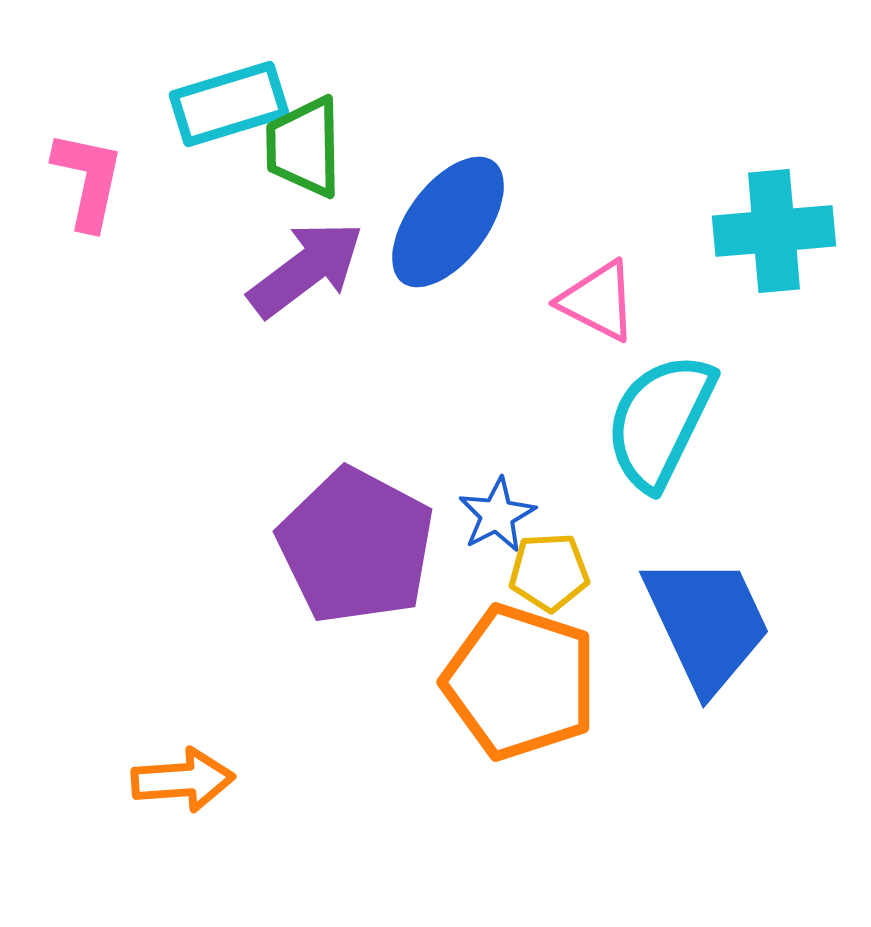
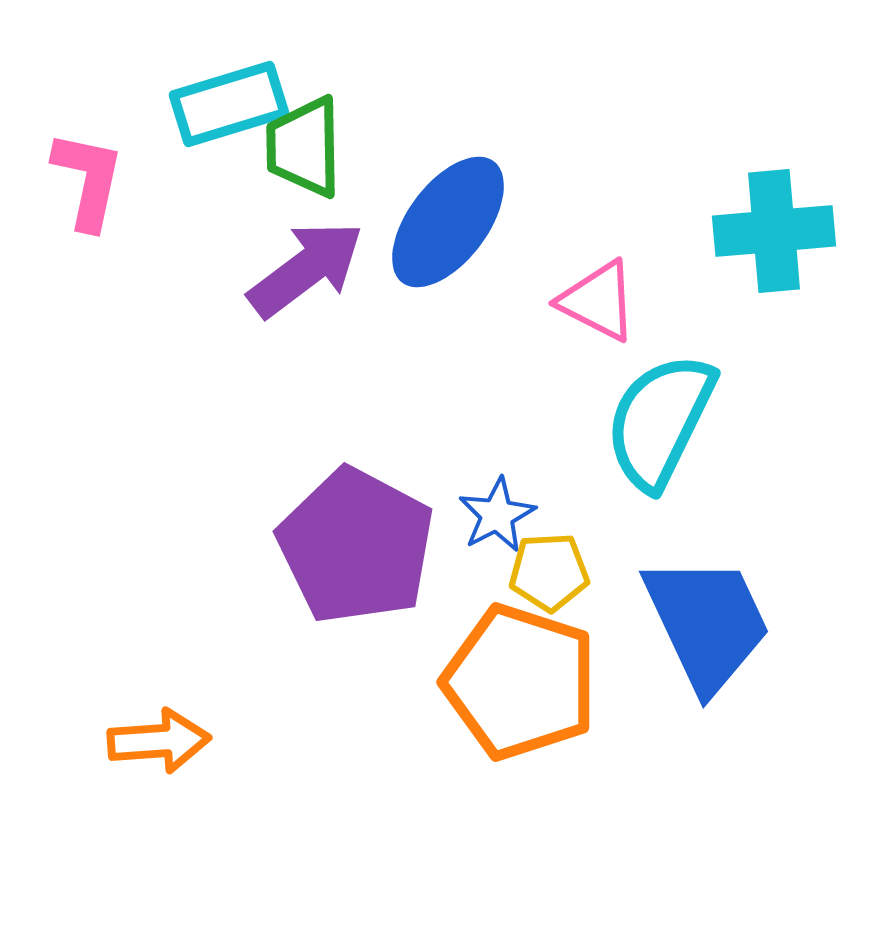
orange arrow: moved 24 px left, 39 px up
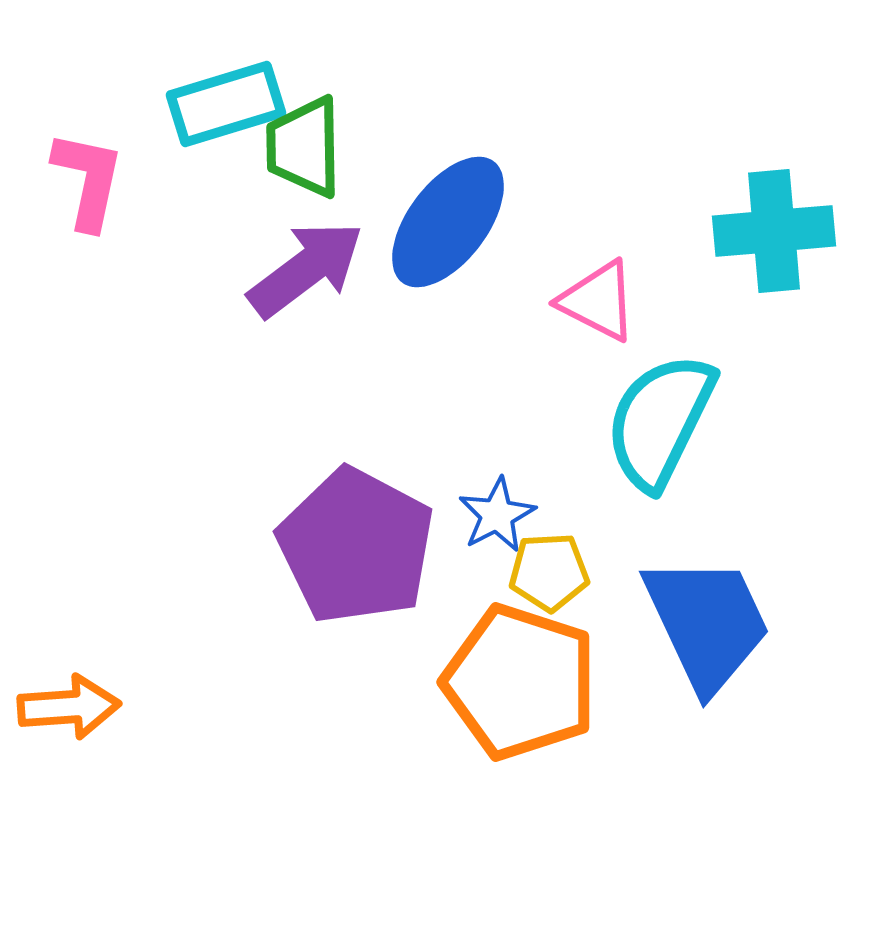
cyan rectangle: moved 3 px left
orange arrow: moved 90 px left, 34 px up
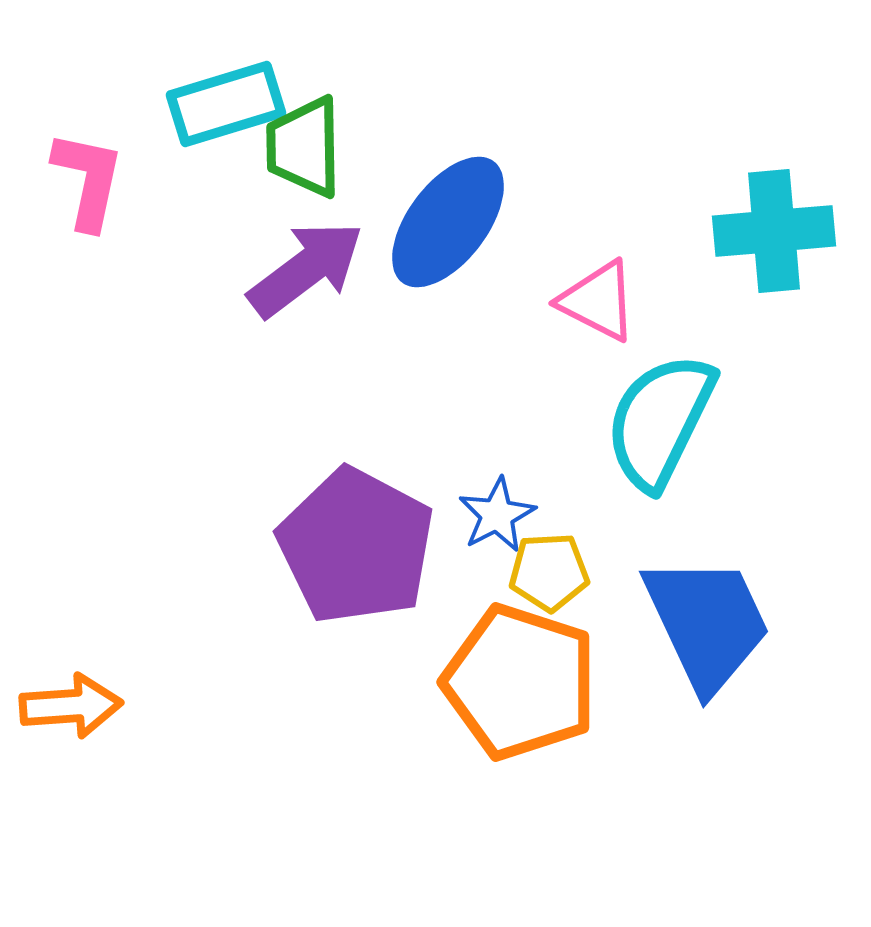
orange arrow: moved 2 px right, 1 px up
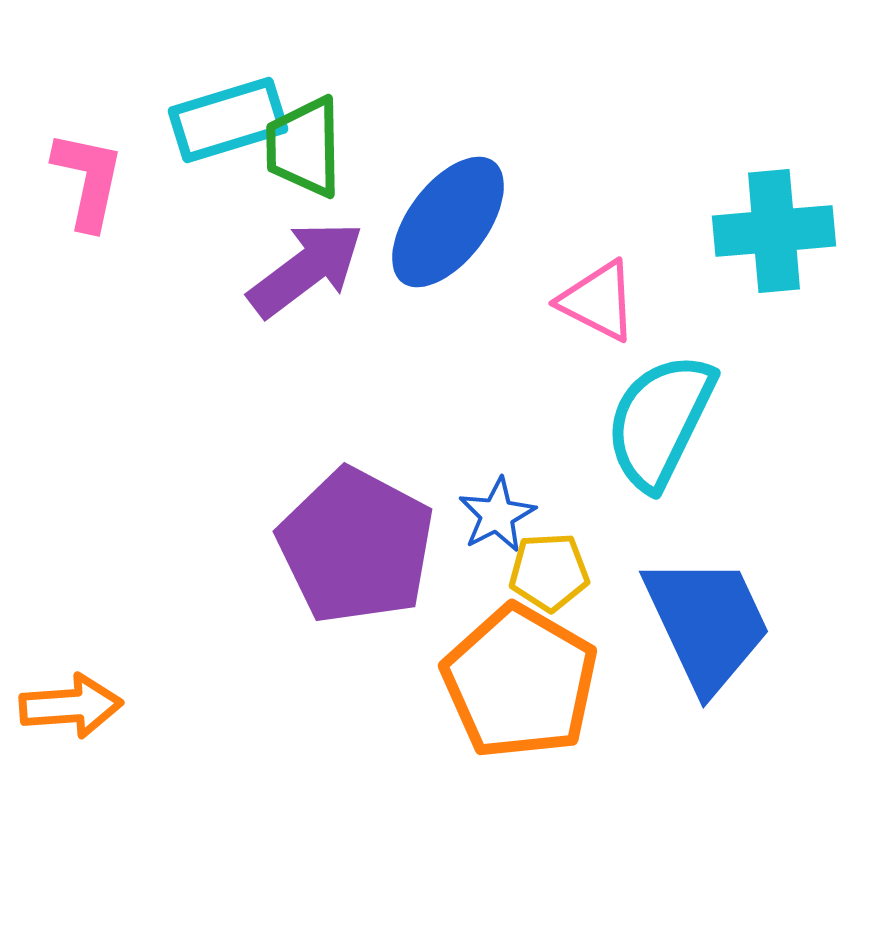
cyan rectangle: moved 2 px right, 16 px down
orange pentagon: rotated 12 degrees clockwise
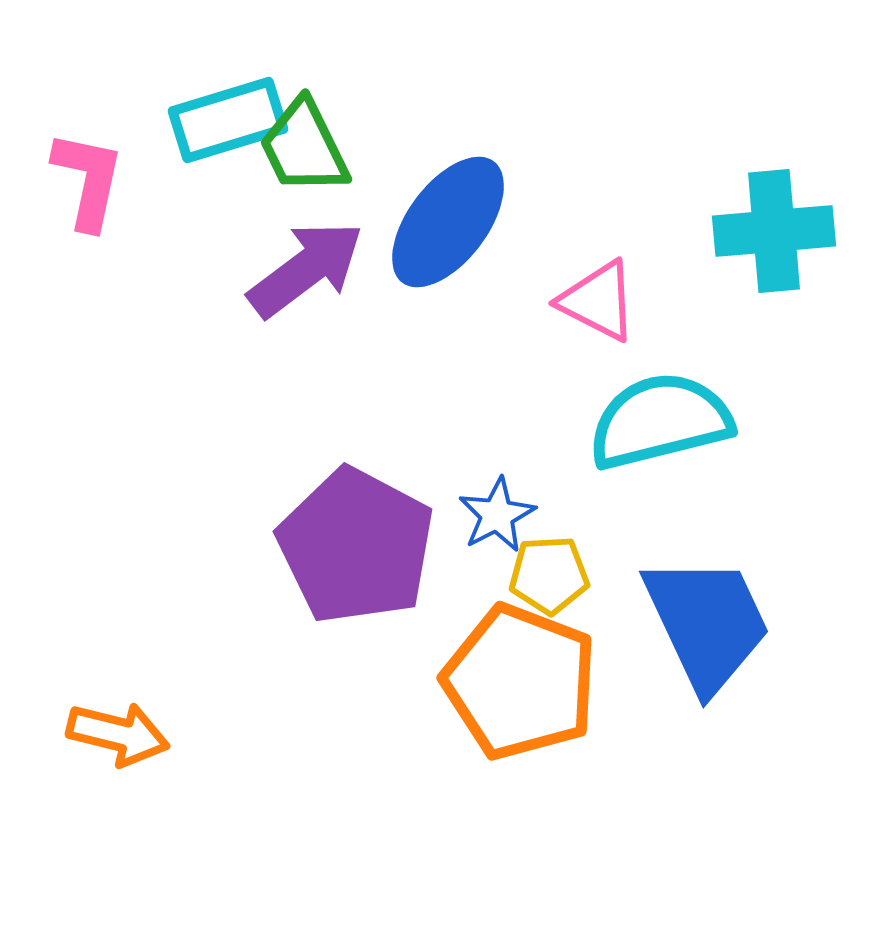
green trapezoid: rotated 25 degrees counterclockwise
cyan semicircle: rotated 50 degrees clockwise
yellow pentagon: moved 3 px down
orange pentagon: rotated 9 degrees counterclockwise
orange arrow: moved 47 px right, 28 px down; rotated 18 degrees clockwise
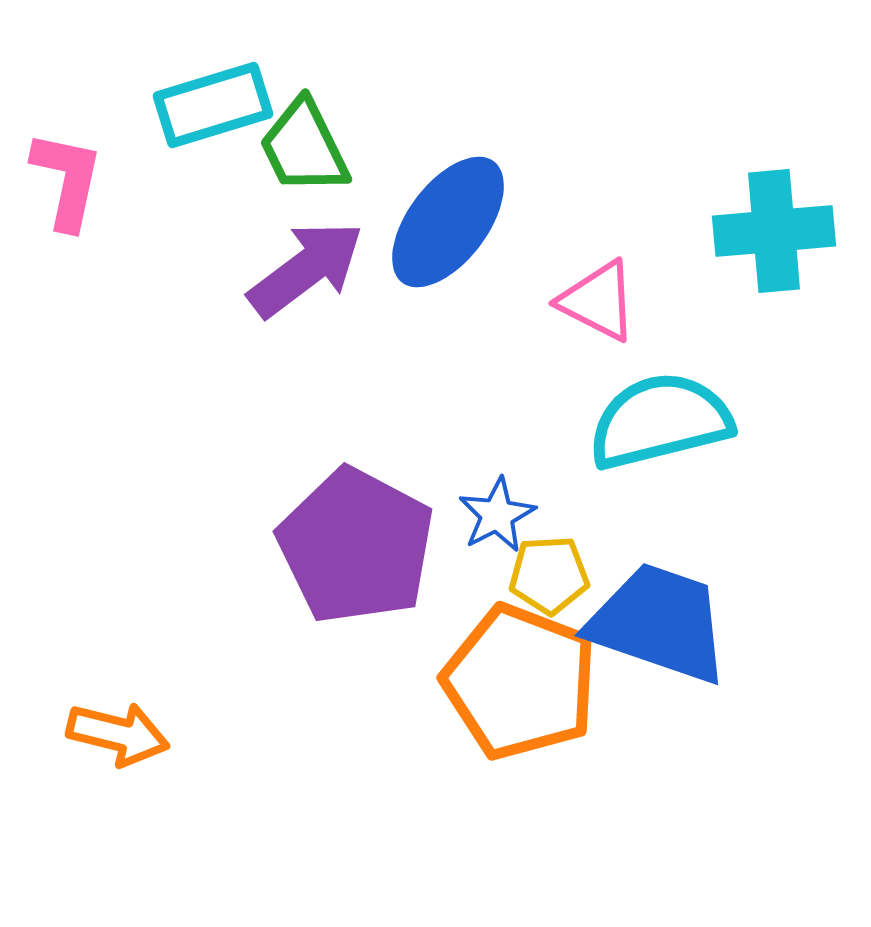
cyan rectangle: moved 15 px left, 15 px up
pink L-shape: moved 21 px left
blue trapezoid: moved 48 px left; rotated 46 degrees counterclockwise
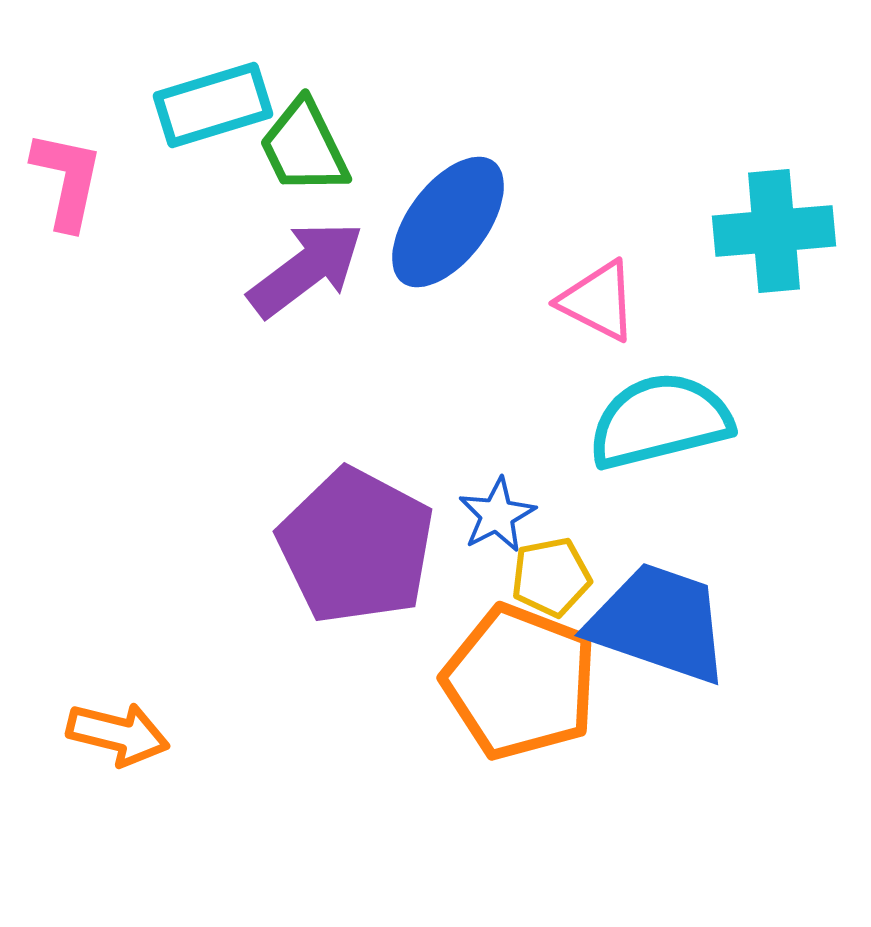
yellow pentagon: moved 2 px right, 2 px down; rotated 8 degrees counterclockwise
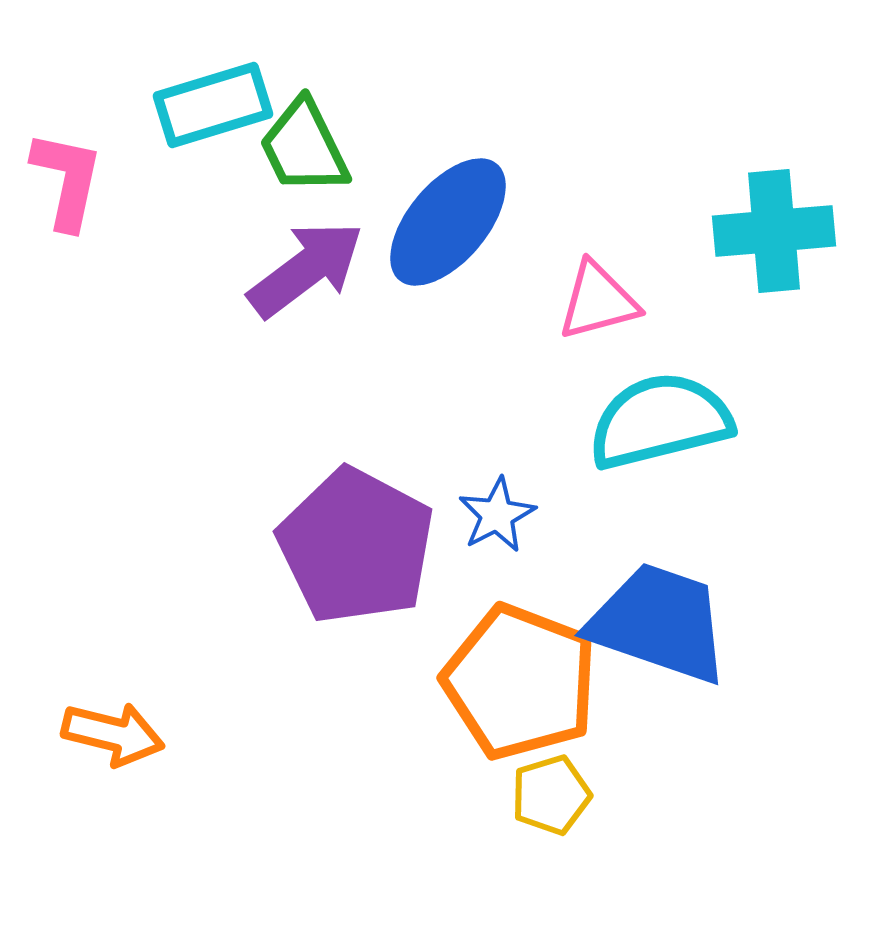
blue ellipse: rotated 3 degrees clockwise
pink triangle: rotated 42 degrees counterclockwise
yellow pentagon: moved 218 px down; rotated 6 degrees counterclockwise
orange arrow: moved 5 px left
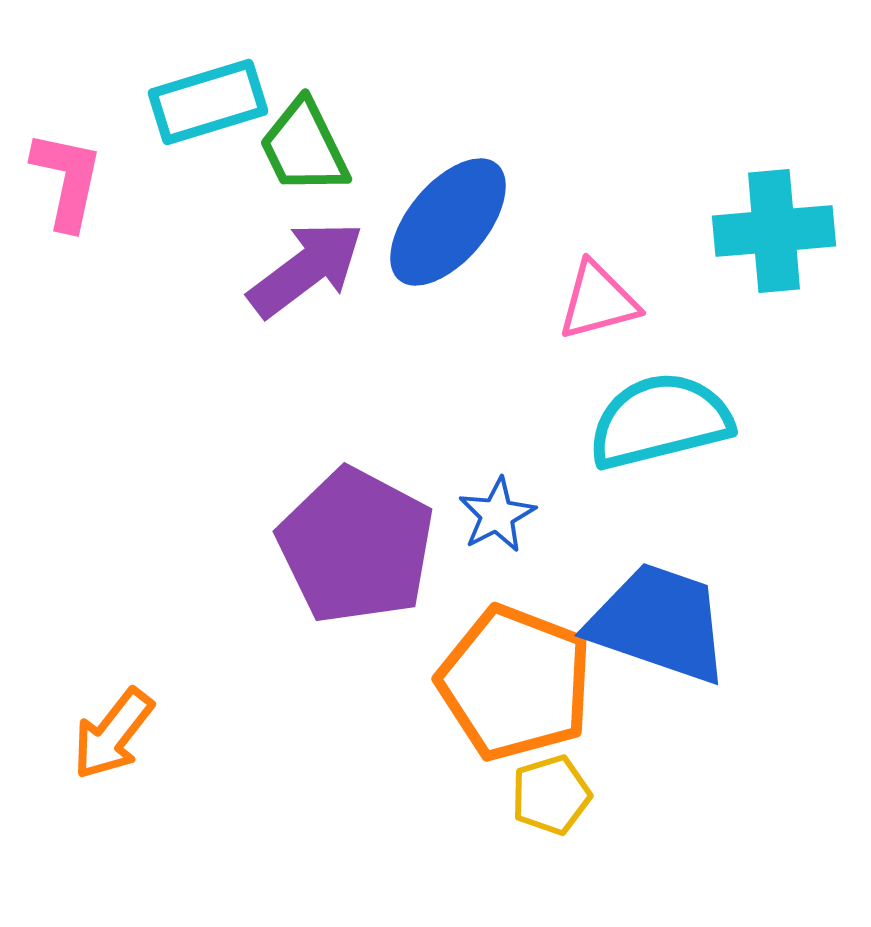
cyan rectangle: moved 5 px left, 3 px up
orange pentagon: moved 5 px left, 1 px down
orange arrow: rotated 114 degrees clockwise
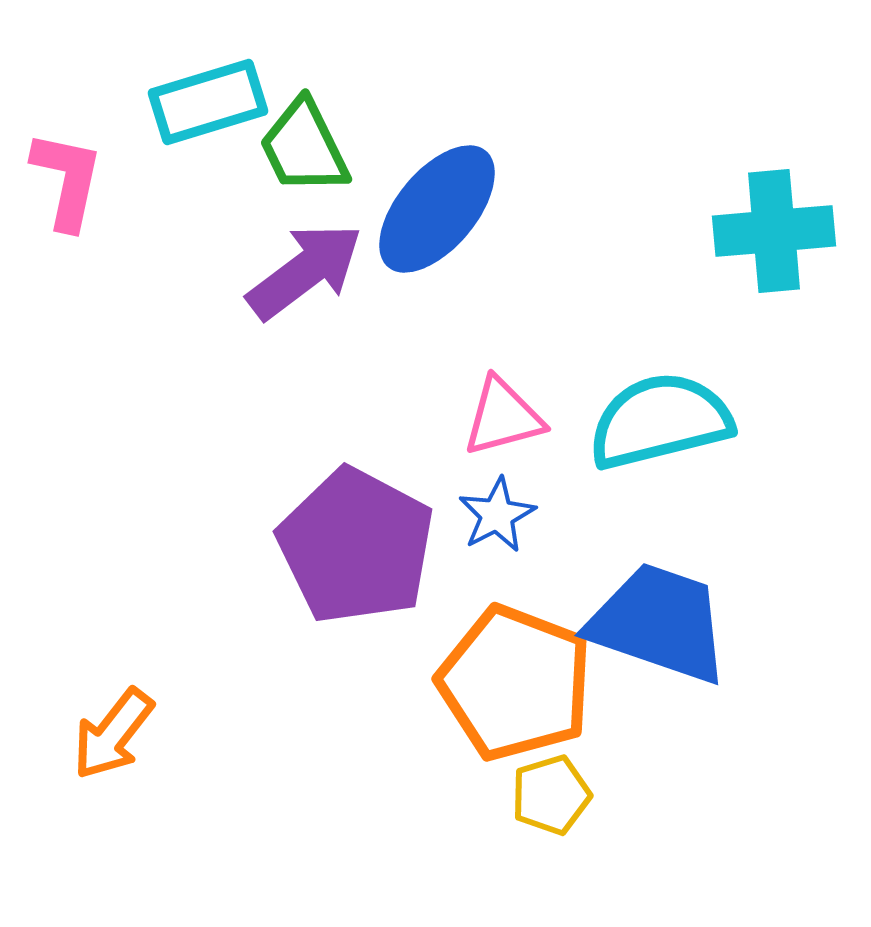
blue ellipse: moved 11 px left, 13 px up
purple arrow: moved 1 px left, 2 px down
pink triangle: moved 95 px left, 116 px down
